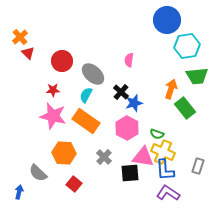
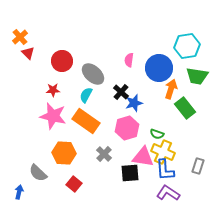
blue circle: moved 8 px left, 48 px down
green trapezoid: rotated 15 degrees clockwise
pink hexagon: rotated 15 degrees clockwise
gray cross: moved 3 px up
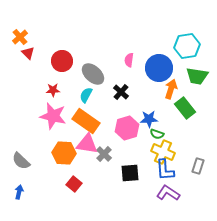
blue star: moved 15 px right, 16 px down; rotated 12 degrees clockwise
pink triangle: moved 56 px left, 13 px up
gray semicircle: moved 17 px left, 12 px up
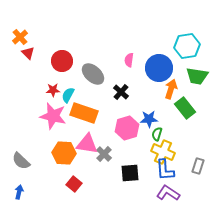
cyan semicircle: moved 18 px left
orange rectangle: moved 2 px left, 8 px up; rotated 16 degrees counterclockwise
green semicircle: rotated 88 degrees clockwise
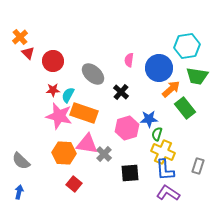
red circle: moved 9 px left
orange arrow: rotated 30 degrees clockwise
pink star: moved 6 px right
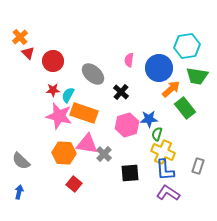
pink hexagon: moved 3 px up
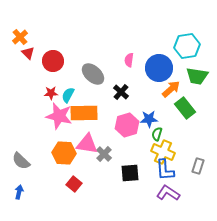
red star: moved 2 px left, 3 px down
orange rectangle: rotated 20 degrees counterclockwise
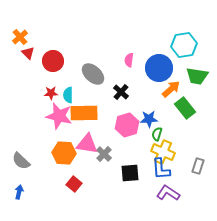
cyan hexagon: moved 3 px left, 1 px up
cyan semicircle: rotated 28 degrees counterclockwise
blue L-shape: moved 4 px left, 1 px up
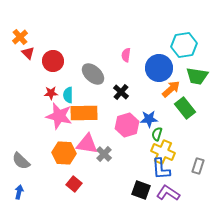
pink semicircle: moved 3 px left, 5 px up
black square: moved 11 px right, 17 px down; rotated 24 degrees clockwise
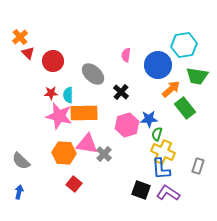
blue circle: moved 1 px left, 3 px up
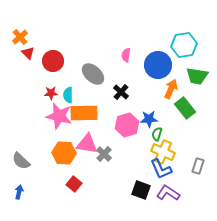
orange arrow: rotated 24 degrees counterclockwise
blue L-shape: rotated 20 degrees counterclockwise
